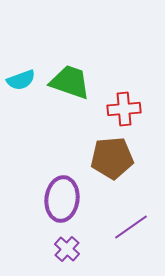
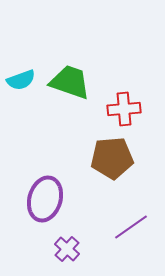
purple ellipse: moved 17 px left; rotated 9 degrees clockwise
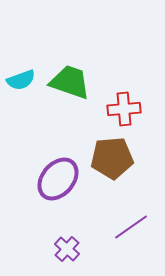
purple ellipse: moved 13 px right, 20 px up; rotated 24 degrees clockwise
